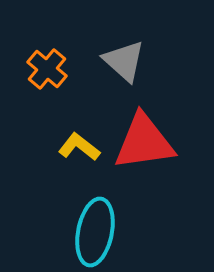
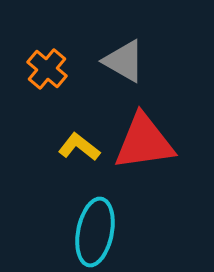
gray triangle: rotated 12 degrees counterclockwise
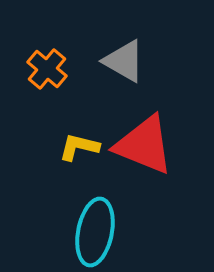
red triangle: moved 3 px down; rotated 30 degrees clockwise
yellow L-shape: rotated 24 degrees counterclockwise
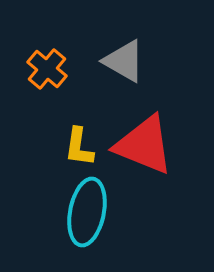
yellow L-shape: rotated 96 degrees counterclockwise
cyan ellipse: moved 8 px left, 20 px up
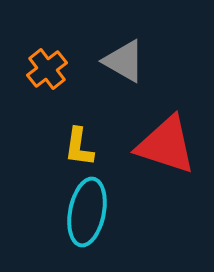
orange cross: rotated 12 degrees clockwise
red triangle: moved 22 px right; rotated 4 degrees counterclockwise
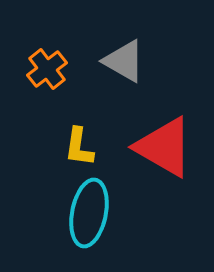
red triangle: moved 2 px left, 2 px down; rotated 12 degrees clockwise
cyan ellipse: moved 2 px right, 1 px down
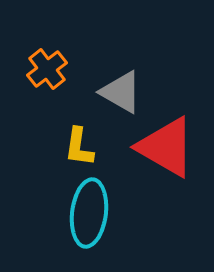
gray triangle: moved 3 px left, 31 px down
red triangle: moved 2 px right
cyan ellipse: rotated 4 degrees counterclockwise
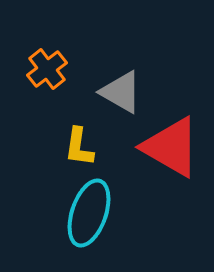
red triangle: moved 5 px right
cyan ellipse: rotated 12 degrees clockwise
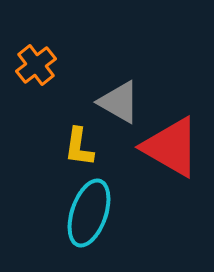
orange cross: moved 11 px left, 4 px up
gray triangle: moved 2 px left, 10 px down
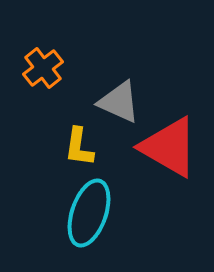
orange cross: moved 7 px right, 3 px down
gray triangle: rotated 6 degrees counterclockwise
red triangle: moved 2 px left
